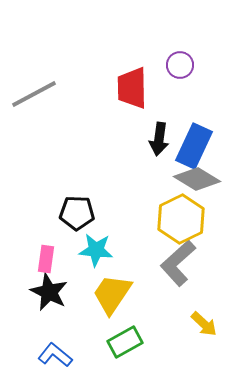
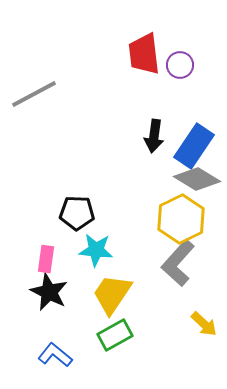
red trapezoid: moved 12 px right, 34 px up; rotated 6 degrees counterclockwise
black arrow: moved 5 px left, 3 px up
blue rectangle: rotated 9 degrees clockwise
gray L-shape: rotated 6 degrees counterclockwise
green rectangle: moved 10 px left, 7 px up
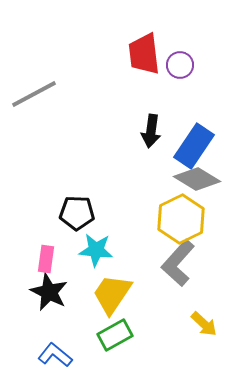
black arrow: moved 3 px left, 5 px up
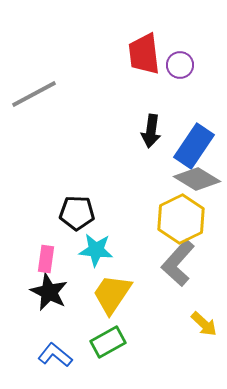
green rectangle: moved 7 px left, 7 px down
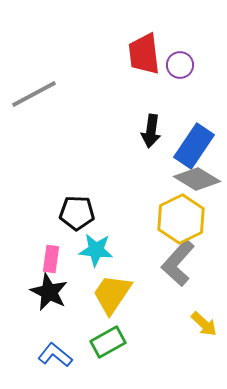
pink rectangle: moved 5 px right
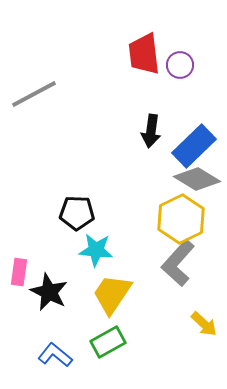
blue rectangle: rotated 12 degrees clockwise
pink rectangle: moved 32 px left, 13 px down
